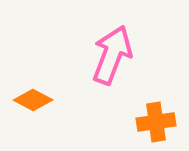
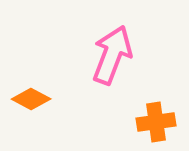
orange diamond: moved 2 px left, 1 px up
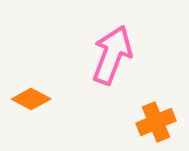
orange cross: rotated 15 degrees counterclockwise
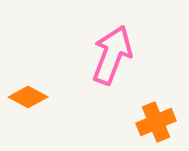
orange diamond: moved 3 px left, 2 px up
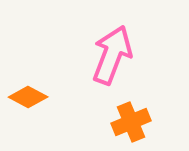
orange cross: moved 25 px left
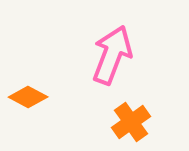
orange cross: rotated 12 degrees counterclockwise
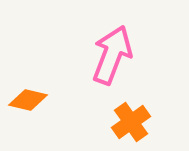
orange diamond: moved 3 px down; rotated 15 degrees counterclockwise
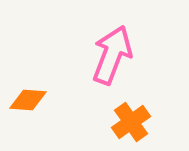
orange diamond: rotated 9 degrees counterclockwise
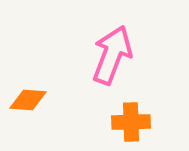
orange cross: rotated 33 degrees clockwise
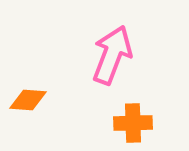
orange cross: moved 2 px right, 1 px down
